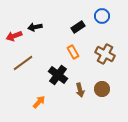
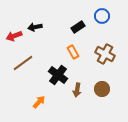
brown arrow: moved 3 px left; rotated 24 degrees clockwise
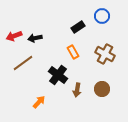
black arrow: moved 11 px down
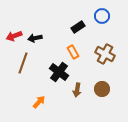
brown line: rotated 35 degrees counterclockwise
black cross: moved 1 px right, 3 px up
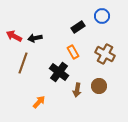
red arrow: rotated 49 degrees clockwise
brown circle: moved 3 px left, 3 px up
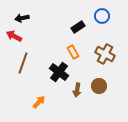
black arrow: moved 13 px left, 20 px up
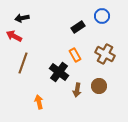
orange rectangle: moved 2 px right, 3 px down
orange arrow: rotated 56 degrees counterclockwise
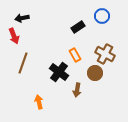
red arrow: rotated 140 degrees counterclockwise
brown circle: moved 4 px left, 13 px up
